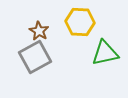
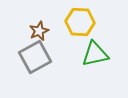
brown star: rotated 18 degrees clockwise
green triangle: moved 10 px left, 1 px down
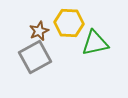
yellow hexagon: moved 11 px left, 1 px down
green triangle: moved 11 px up
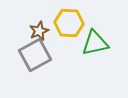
gray square: moved 2 px up
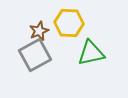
green triangle: moved 4 px left, 10 px down
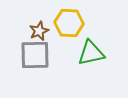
gray square: rotated 28 degrees clockwise
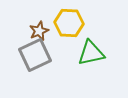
gray square: rotated 24 degrees counterclockwise
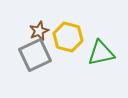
yellow hexagon: moved 1 px left, 14 px down; rotated 12 degrees clockwise
green triangle: moved 10 px right
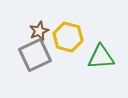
green triangle: moved 4 px down; rotated 8 degrees clockwise
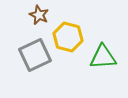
brown star: moved 16 px up; rotated 24 degrees counterclockwise
green triangle: moved 2 px right
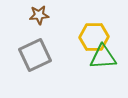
brown star: rotated 30 degrees counterclockwise
yellow hexagon: moved 26 px right; rotated 16 degrees counterclockwise
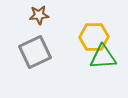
gray square: moved 3 px up
